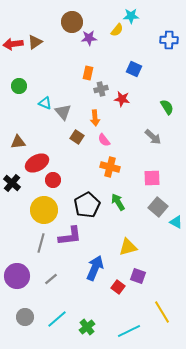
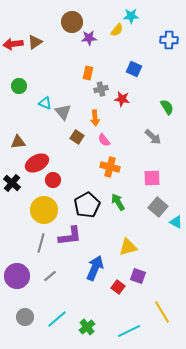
gray line at (51, 279): moved 1 px left, 3 px up
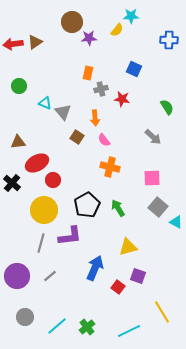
green arrow at (118, 202): moved 6 px down
cyan line at (57, 319): moved 7 px down
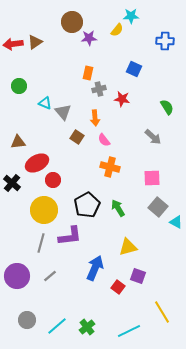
blue cross at (169, 40): moved 4 px left, 1 px down
gray cross at (101, 89): moved 2 px left
gray circle at (25, 317): moved 2 px right, 3 px down
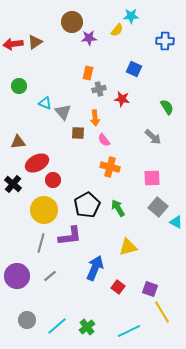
brown square at (77, 137): moved 1 px right, 4 px up; rotated 32 degrees counterclockwise
black cross at (12, 183): moved 1 px right, 1 px down
purple square at (138, 276): moved 12 px right, 13 px down
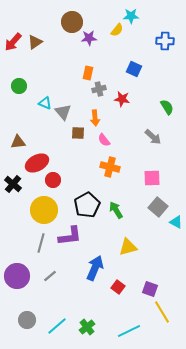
red arrow at (13, 44): moved 2 px up; rotated 42 degrees counterclockwise
green arrow at (118, 208): moved 2 px left, 2 px down
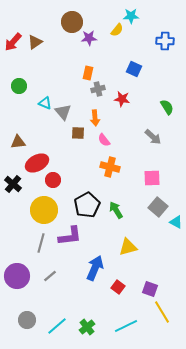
gray cross at (99, 89): moved 1 px left
cyan line at (129, 331): moved 3 px left, 5 px up
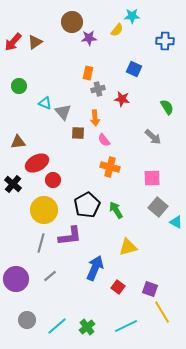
cyan star at (131, 16): moved 1 px right
purple circle at (17, 276): moved 1 px left, 3 px down
